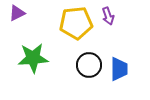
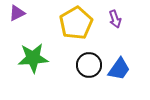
purple arrow: moved 7 px right, 3 px down
yellow pentagon: rotated 24 degrees counterclockwise
blue trapezoid: rotated 35 degrees clockwise
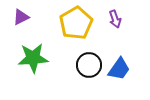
purple triangle: moved 4 px right, 4 px down
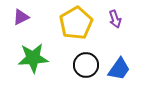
black circle: moved 3 px left
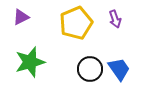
yellow pentagon: rotated 8 degrees clockwise
green star: moved 3 px left, 4 px down; rotated 12 degrees counterclockwise
black circle: moved 4 px right, 4 px down
blue trapezoid: rotated 70 degrees counterclockwise
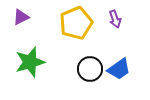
blue trapezoid: rotated 90 degrees clockwise
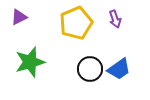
purple triangle: moved 2 px left
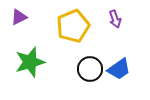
yellow pentagon: moved 3 px left, 3 px down
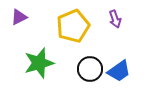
green star: moved 9 px right, 1 px down
blue trapezoid: moved 2 px down
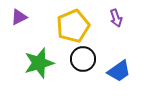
purple arrow: moved 1 px right, 1 px up
black circle: moved 7 px left, 10 px up
